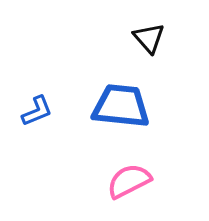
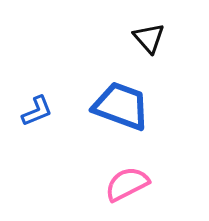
blue trapezoid: rotated 14 degrees clockwise
pink semicircle: moved 2 px left, 3 px down
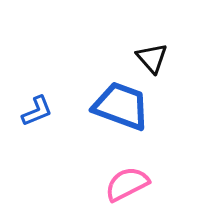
black triangle: moved 3 px right, 20 px down
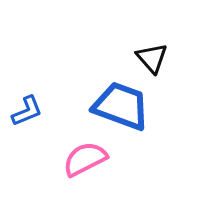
blue L-shape: moved 10 px left
pink semicircle: moved 42 px left, 25 px up
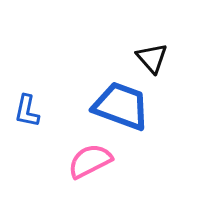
blue L-shape: rotated 124 degrees clockwise
pink semicircle: moved 5 px right, 2 px down
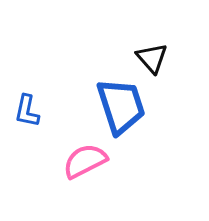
blue trapezoid: rotated 52 degrees clockwise
pink semicircle: moved 5 px left
